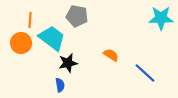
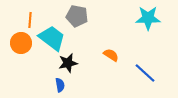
cyan star: moved 13 px left
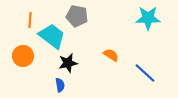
cyan trapezoid: moved 2 px up
orange circle: moved 2 px right, 13 px down
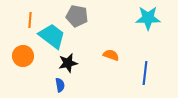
orange semicircle: rotated 14 degrees counterclockwise
blue line: rotated 55 degrees clockwise
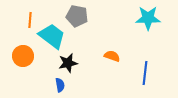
orange semicircle: moved 1 px right, 1 px down
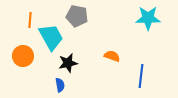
cyan trapezoid: moved 1 px left, 1 px down; rotated 24 degrees clockwise
blue line: moved 4 px left, 3 px down
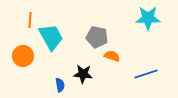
gray pentagon: moved 20 px right, 21 px down
black star: moved 15 px right, 11 px down; rotated 18 degrees clockwise
blue line: moved 5 px right, 2 px up; rotated 65 degrees clockwise
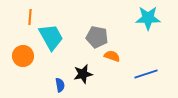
orange line: moved 3 px up
black star: rotated 18 degrees counterclockwise
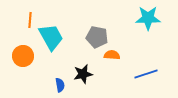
orange line: moved 3 px down
orange semicircle: moved 1 px up; rotated 14 degrees counterclockwise
